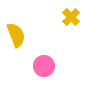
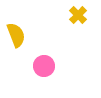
yellow cross: moved 7 px right, 2 px up
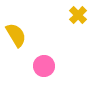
yellow semicircle: rotated 10 degrees counterclockwise
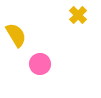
pink circle: moved 4 px left, 2 px up
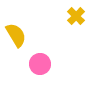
yellow cross: moved 2 px left, 1 px down
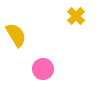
pink circle: moved 3 px right, 5 px down
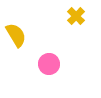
pink circle: moved 6 px right, 5 px up
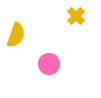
yellow semicircle: rotated 50 degrees clockwise
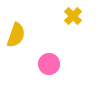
yellow cross: moved 3 px left
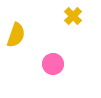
pink circle: moved 4 px right
